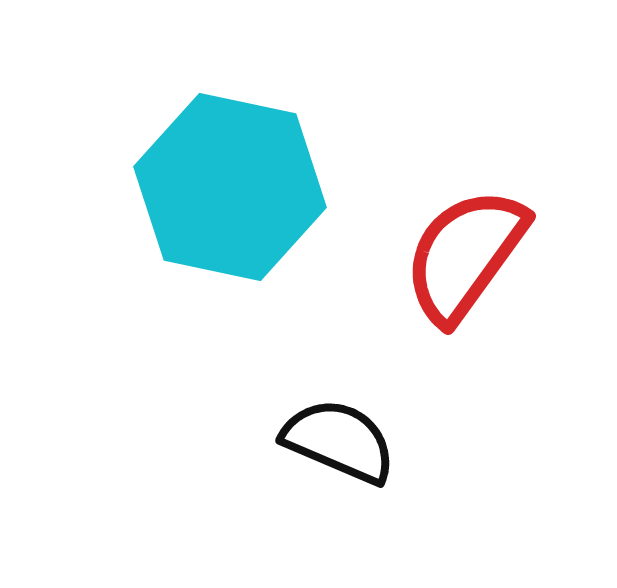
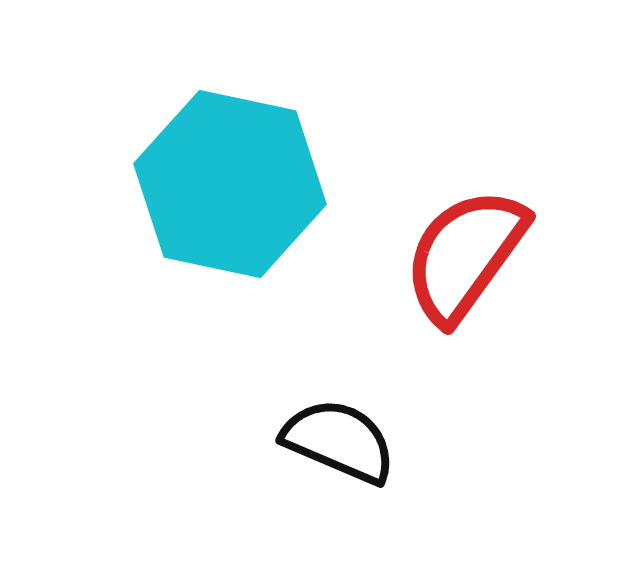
cyan hexagon: moved 3 px up
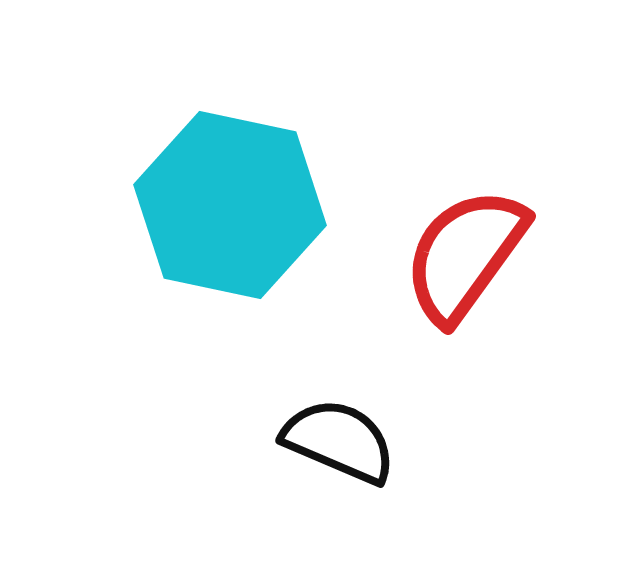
cyan hexagon: moved 21 px down
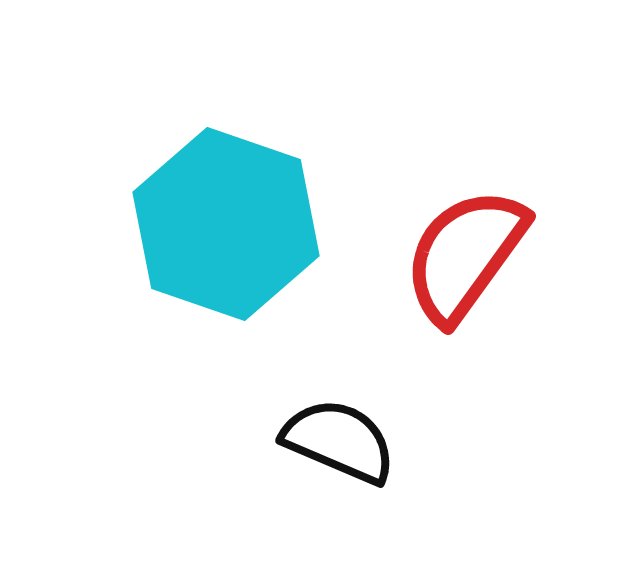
cyan hexagon: moved 4 px left, 19 px down; rotated 7 degrees clockwise
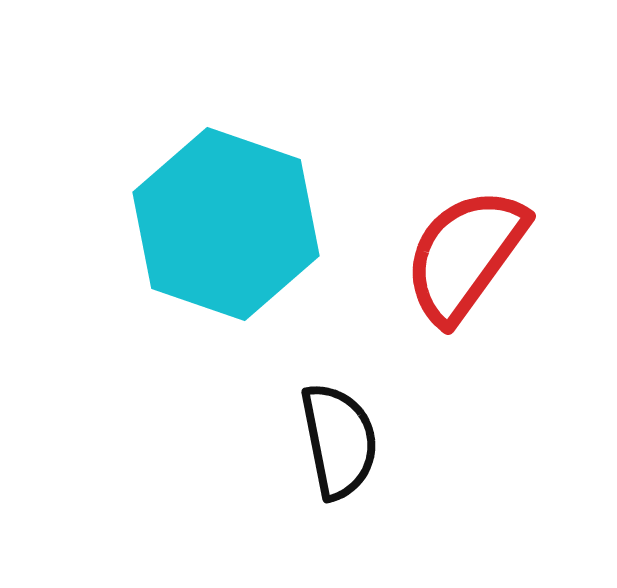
black semicircle: rotated 56 degrees clockwise
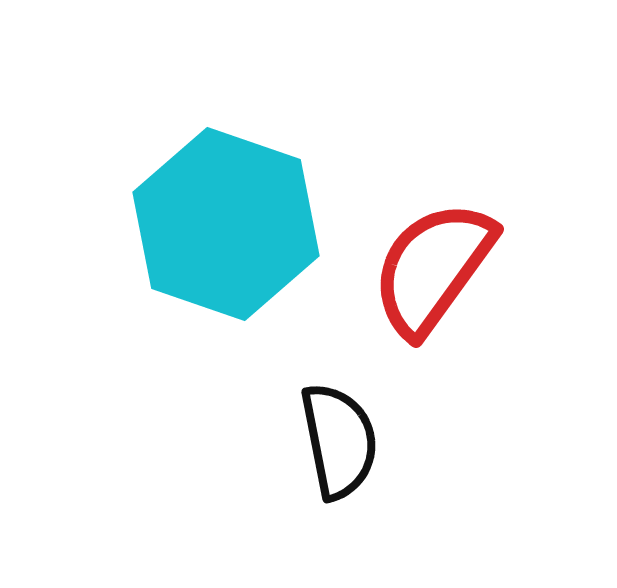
red semicircle: moved 32 px left, 13 px down
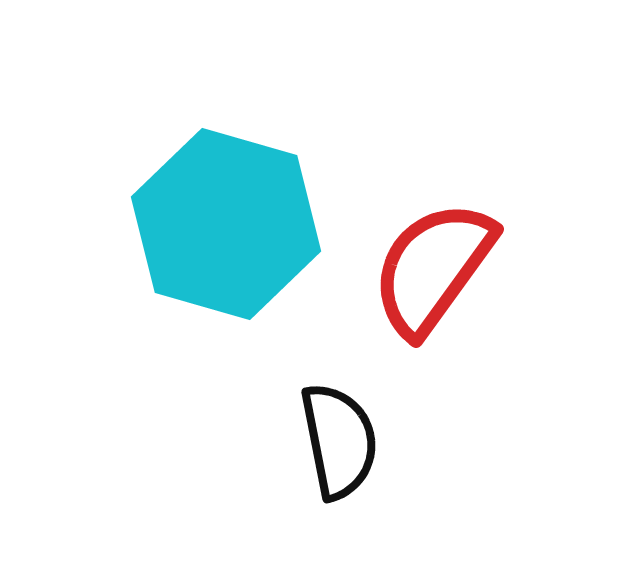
cyan hexagon: rotated 3 degrees counterclockwise
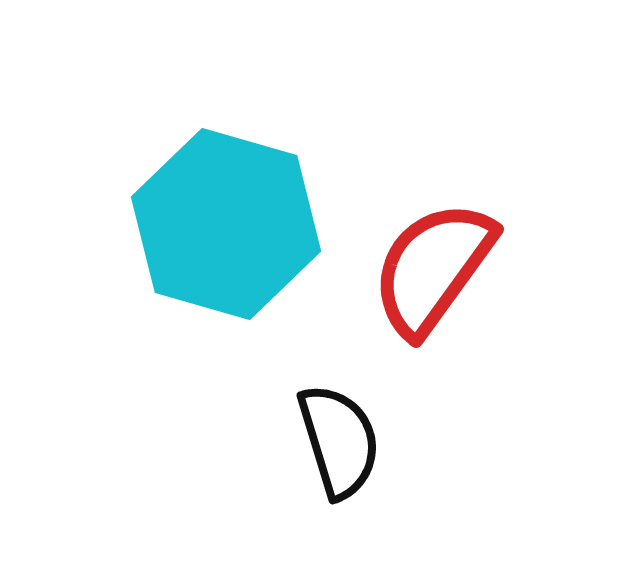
black semicircle: rotated 6 degrees counterclockwise
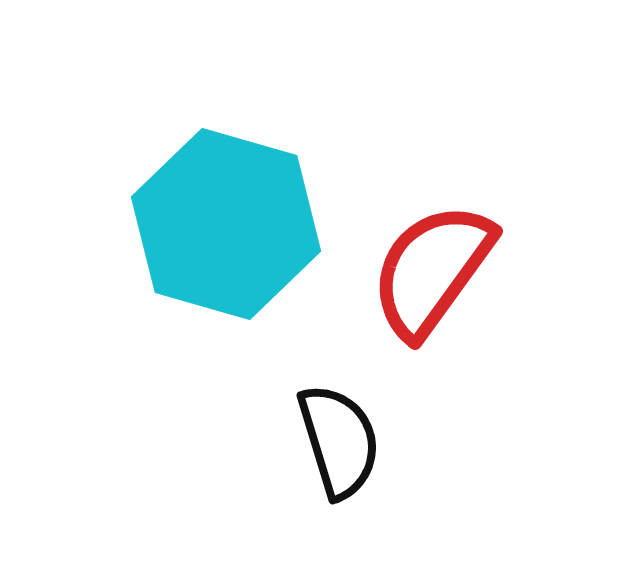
red semicircle: moved 1 px left, 2 px down
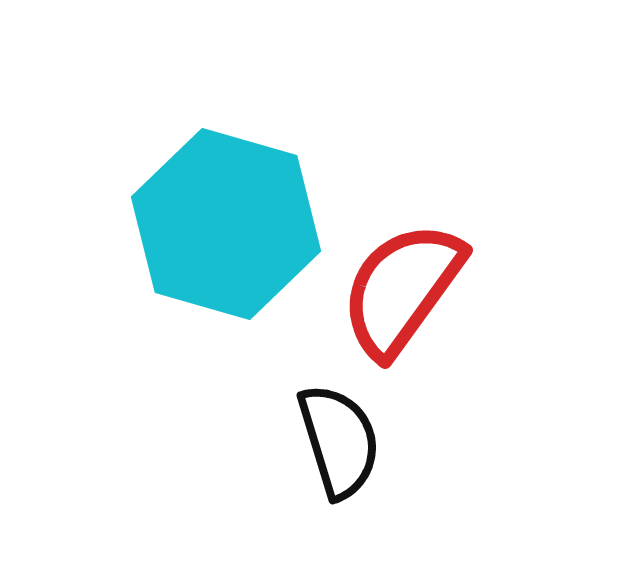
red semicircle: moved 30 px left, 19 px down
